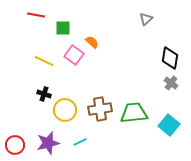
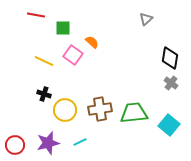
pink square: moved 1 px left
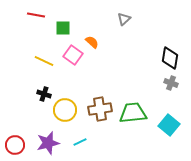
gray triangle: moved 22 px left
gray cross: rotated 16 degrees counterclockwise
green trapezoid: moved 1 px left
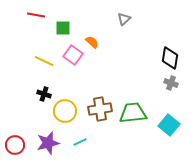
yellow circle: moved 1 px down
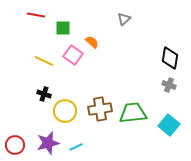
gray cross: moved 2 px left, 2 px down
cyan line: moved 4 px left, 5 px down
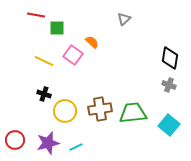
green square: moved 6 px left
red circle: moved 5 px up
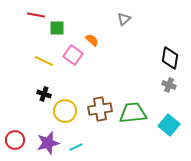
orange semicircle: moved 2 px up
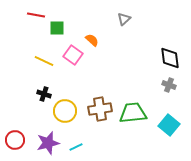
black diamond: rotated 15 degrees counterclockwise
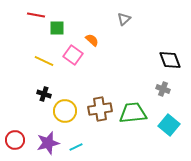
black diamond: moved 2 px down; rotated 15 degrees counterclockwise
gray cross: moved 6 px left, 4 px down
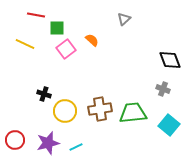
pink square: moved 7 px left, 6 px up; rotated 18 degrees clockwise
yellow line: moved 19 px left, 17 px up
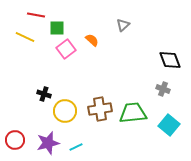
gray triangle: moved 1 px left, 6 px down
yellow line: moved 7 px up
